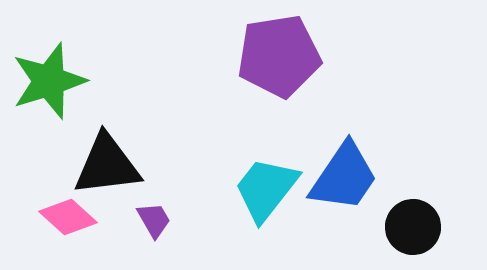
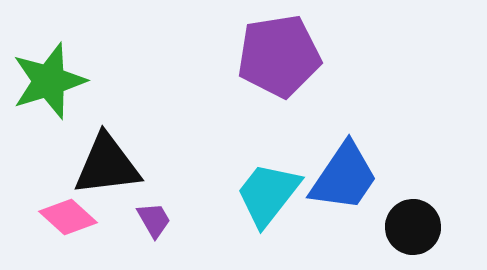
cyan trapezoid: moved 2 px right, 5 px down
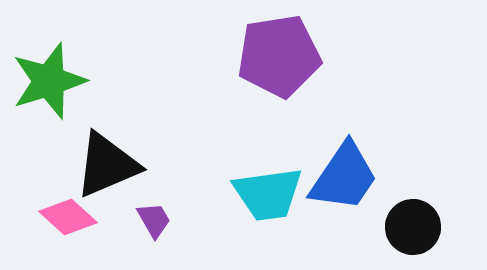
black triangle: rotated 16 degrees counterclockwise
cyan trapezoid: rotated 136 degrees counterclockwise
